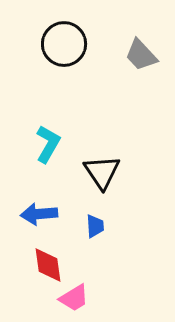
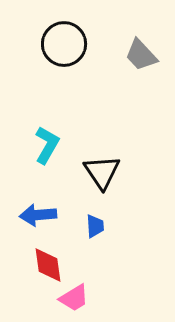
cyan L-shape: moved 1 px left, 1 px down
blue arrow: moved 1 px left, 1 px down
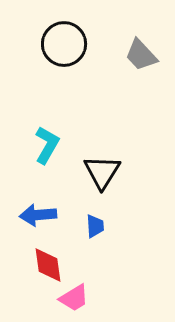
black triangle: rotated 6 degrees clockwise
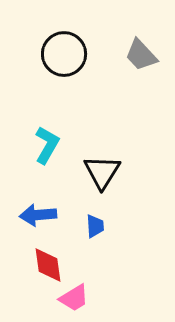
black circle: moved 10 px down
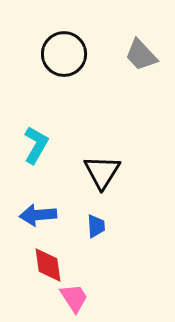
cyan L-shape: moved 11 px left
blue trapezoid: moved 1 px right
pink trapezoid: rotated 92 degrees counterclockwise
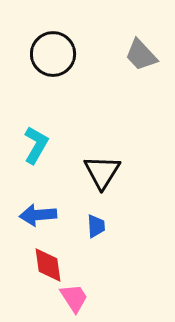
black circle: moved 11 px left
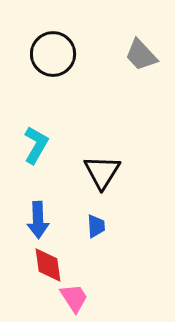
blue arrow: moved 5 px down; rotated 87 degrees counterclockwise
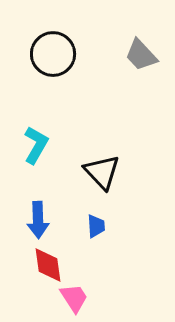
black triangle: rotated 15 degrees counterclockwise
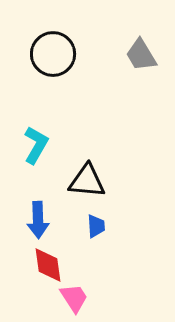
gray trapezoid: rotated 12 degrees clockwise
black triangle: moved 15 px left, 9 px down; rotated 42 degrees counterclockwise
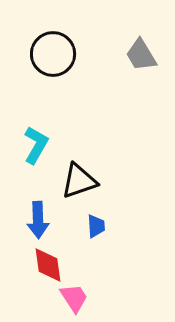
black triangle: moved 8 px left; rotated 24 degrees counterclockwise
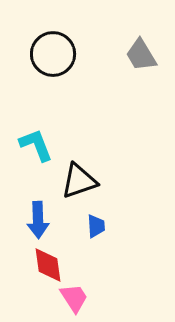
cyan L-shape: rotated 51 degrees counterclockwise
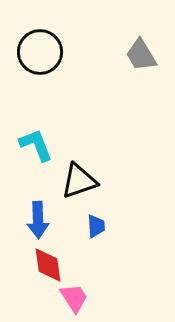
black circle: moved 13 px left, 2 px up
